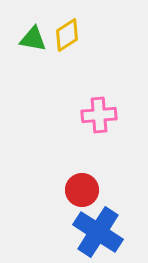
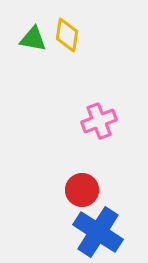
yellow diamond: rotated 48 degrees counterclockwise
pink cross: moved 6 px down; rotated 16 degrees counterclockwise
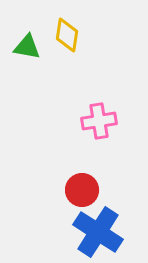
green triangle: moved 6 px left, 8 px down
pink cross: rotated 12 degrees clockwise
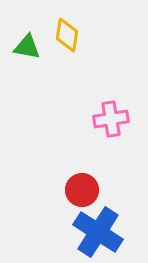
pink cross: moved 12 px right, 2 px up
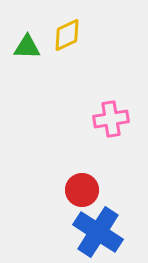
yellow diamond: rotated 56 degrees clockwise
green triangle: rotated 8 degrees counterclockwise
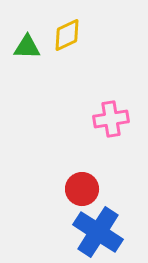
red circle: moved 1 px up
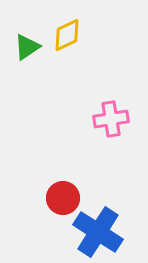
green triangle: rotated 36 degrees counterclockwise
red circle: moved 19 px left, 9 px down
